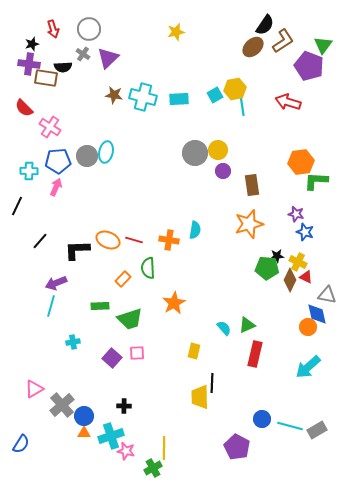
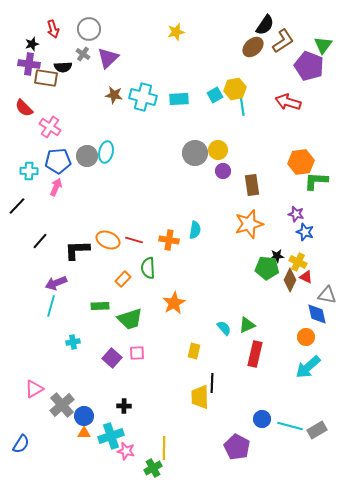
black line at (17, 206): rotated 18 degrees clockwise
orange circle at (308, 327): moved 2 px left, 10 px down
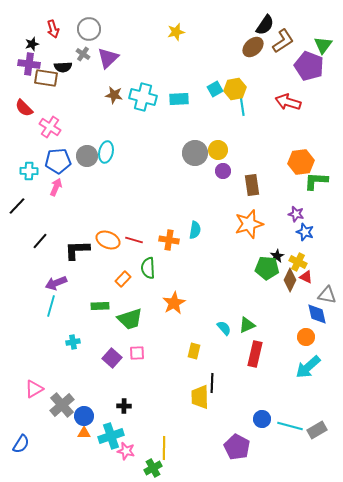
cyan square at (215, 95): moved 6 px up
black star at (277, 256): rotated 24 degrees counterclockwise
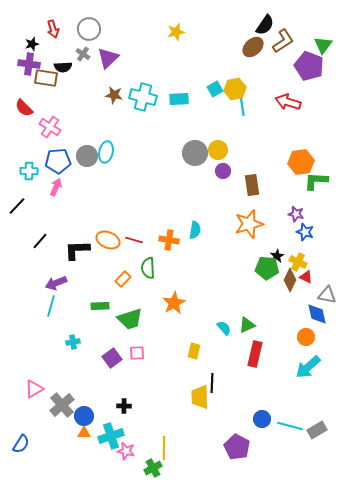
purple square at (112, 358): rotated 12 degrees clockwise
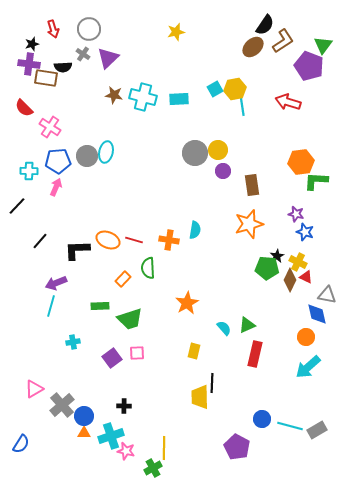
orange star at (174, 303): moved 13 px right
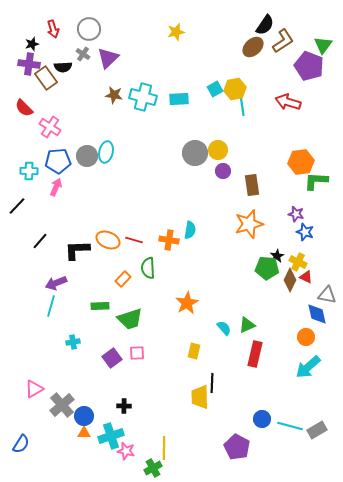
brown rectangle at (46, 78): rotated 45 degrees clockwise
cyan semicircle at (195, 230): moved 5 px left
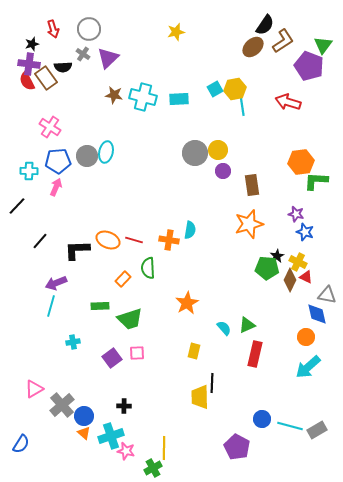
red semicircle at (24, 108): moved 3 px right, 27 px up; rotated 18 degrees clockwise
orange triangle at (84, 433): rotated 40 degrees clockwise
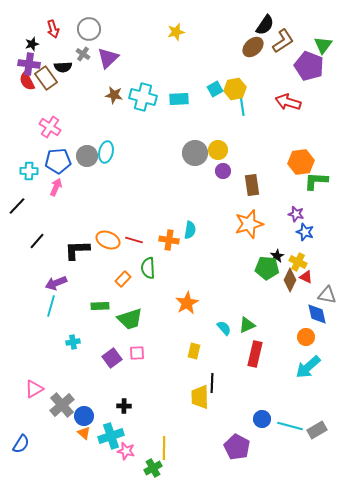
black line at (40, 241): moved 3 px left
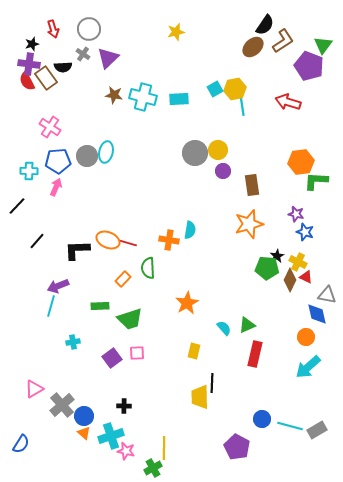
red line at (134, 240): moved 6 px left, 3 px down
purple arrow at (56, 283): moved 2 px right, 3 px down
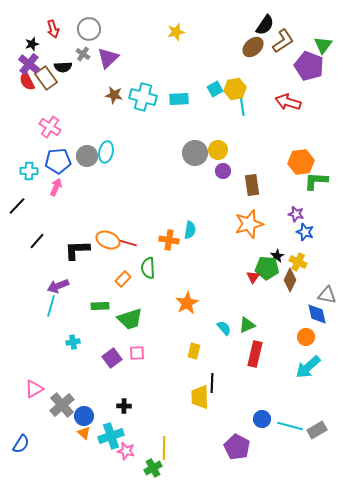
purple cross at (29, 64): rotated 30 degrees clockwise
red triangle at (306, 277): moved 53 px left; rotated 40 degrees clockwise
